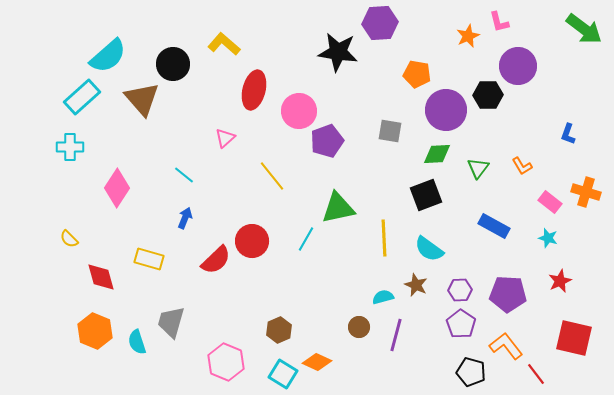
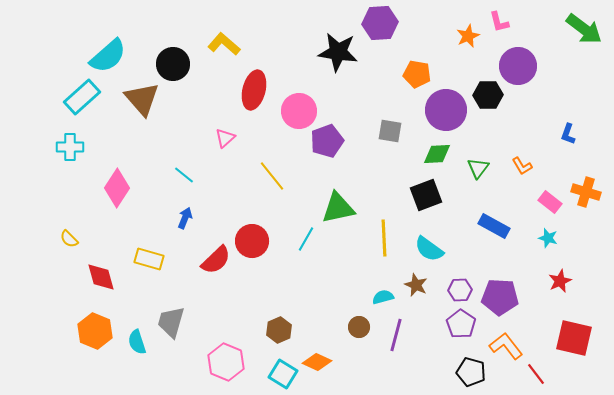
purple pentagon at (508, 294): moved 8 px left, 3 px down
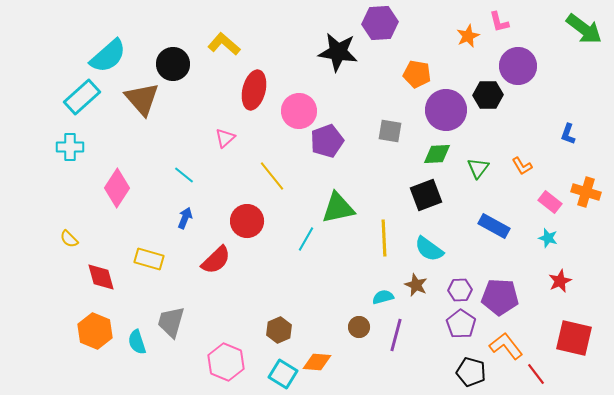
red circle at (252, 241): moved 5 px left, 20 px up
orange diamond at (317, 362): rotated 20 degrees counterclockwise
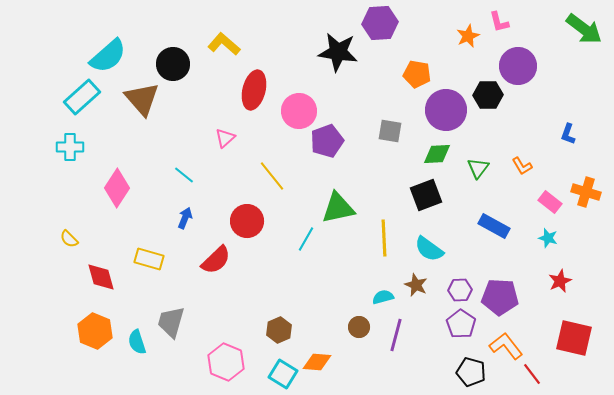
red line at (536, 374): moved 4 px left
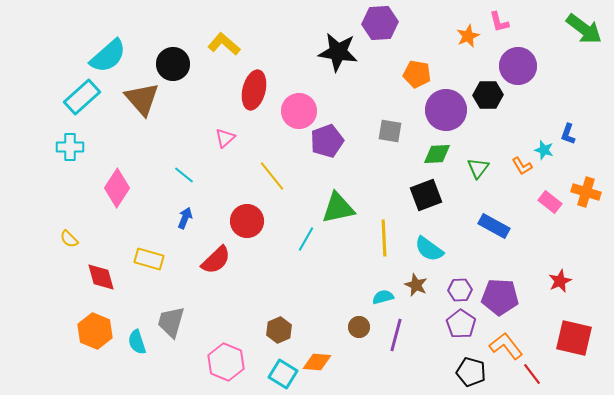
cyan star at (548, 238): moved 4 px left, 88 px up
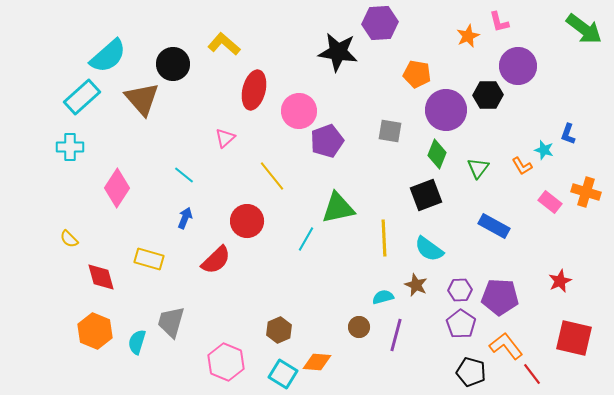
green diamond at (437, 154): rotated 64 degrees counterclockwise
cyan semicircle at (137, 342): rotated 35 degrees clockwise
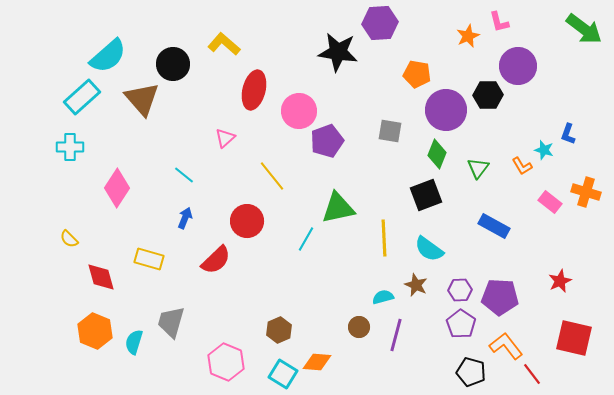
cyan semicircle at (137, 342): moved 3 px left
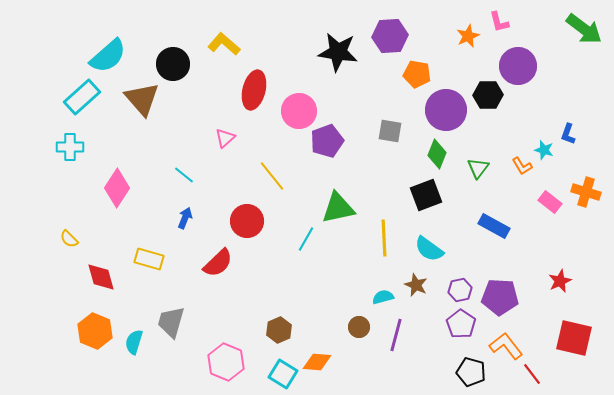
purple hexagon at (380, 23): moved 10 px right, 13 px down
red semicircle at (216, 260): moved 2 px right, 3 px down
purple hexagon at (460, 290): rotated 10 degrees counterclockwise
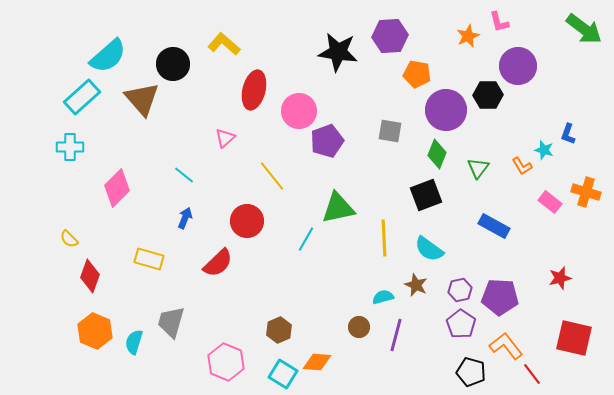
pink diamond at (117, 188): rotated 12 degrees clockwise
red diamond at (101, 277): moved 11 px left, 1 px up; rotated 36 degrees clockwise
red star at (560, 281): moved 3 px up; rotated 10 degrees clockwise
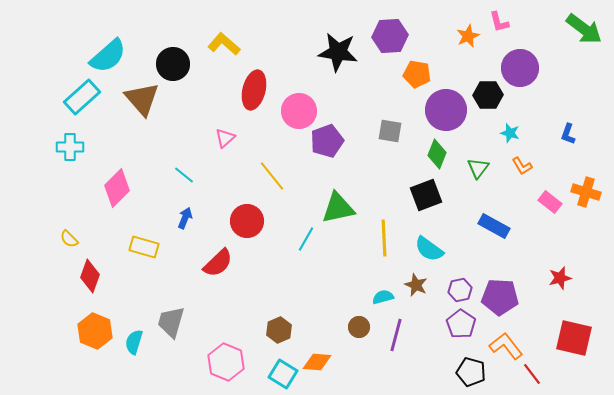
purple circle at (518, 66): moved 2 px right, 2 px down
cyan star at (544, 150): moved 34 px left, 17 px up
yellow rectangle at (149, 259): moved 5 px left, 12 px up
